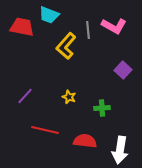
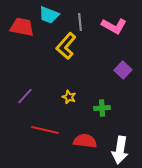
gray line: moved 8 px left, 8 px up
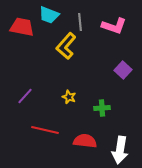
pink L-shape: rotated 10 degrees counterclockwise
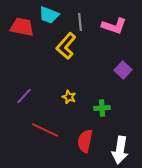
purple line: moved 1 px left
red line: rotated 12 degrees clockwise
red semicircle: rotated 85 degrees counterclockwise
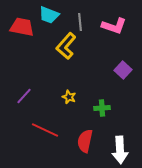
white arrow: rotated 12 degrees counterclockwise
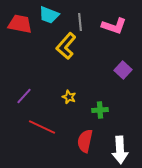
red trapezoid: moved 2 px left, 3 px up
green cross: moved 2 px left, 2 px down
red line: moved 3 px left, 3 px up
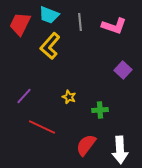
red trapezoid: rotated 75 degrees counterclockwise
yellow L-shape: moved 16 px left
red semicircle: moved 1 px right, 4 px down; rotated 25 degrees clockwise
